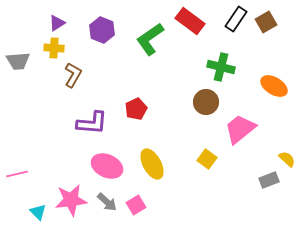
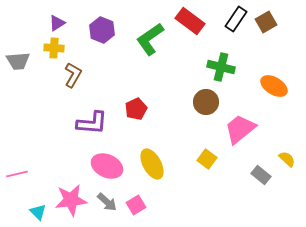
gray rectangle: moved 8 px left, 5 px up; rotated 60 degrees clockwise
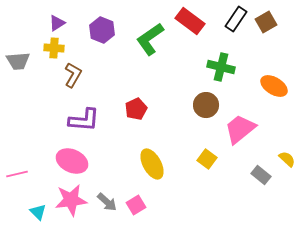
brown circle: moved 3 px down
purple L-shape: moved 8 px left, 3 px up
pink ellipse: moved 35 px left, 5 px up
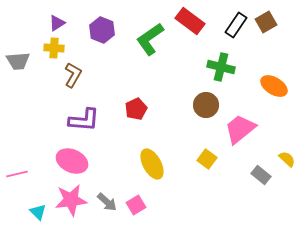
black rectangle: moved 6 px down
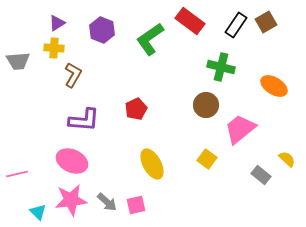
pink square: rotated 18 degrees clockwise
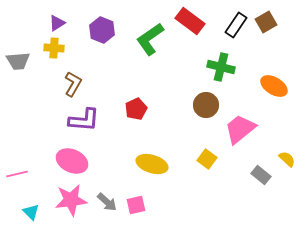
brown L-shape: moved 9 px down
yellow ellipse: rotated 44 degrees counterclockwise
cyan triangle: moved 7 px left
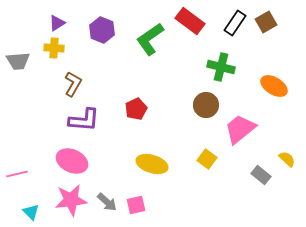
black rectangle: moved 1 px left, 2 px up
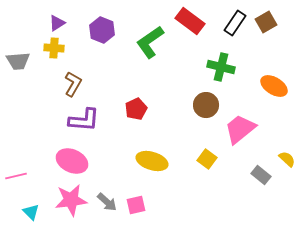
green L-shape: moved 3 px down
yellow ellipse: moved 3 px up
pink line: moved 1 px left, 2 px down
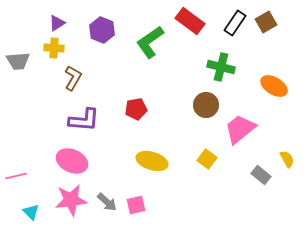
brown L-shape: moved 6 px up
red pentagon: rotated 15 degrees clockwise
yellow semicircle: rotated 18 degrees clockwise
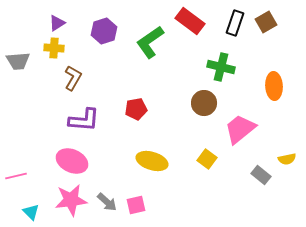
black rectangle: rotated 15 degrees counterclockwise
purple hexagon: moved 2 px right, 1 px down; rotated 20 degrees clockwise
orange ellipse: rotated 56 degrees clockwise
brown circle: moved 2 px left, 2 px up
yellow semicircle: rotated 108 degrees clockwise
